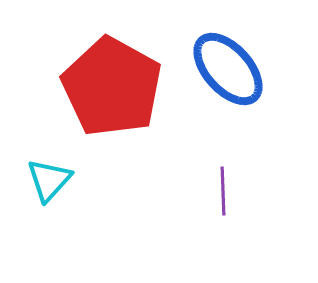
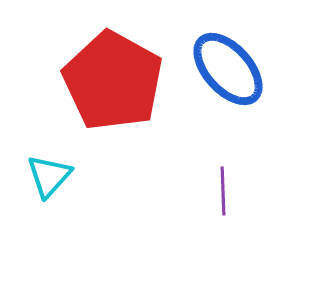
red pentagon: moved 1 px right, 6 px up
cyan triangle: moved 4 px up
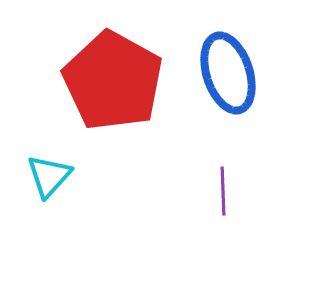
blue ellipse: moved 4 px down; rotated 24 degrees clockwise
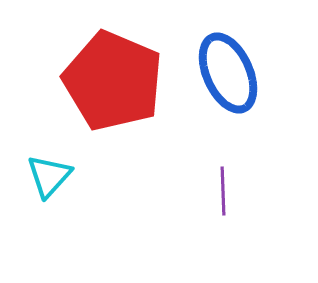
blue ellipse: rotated 6 degrees counterclockwise
red pentagon: rotated 6 degrees counterclockwise
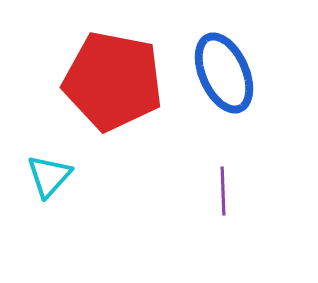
blue ellipse: moved 4 px left
red pentagon: rotated 12 degrees counterclockwise
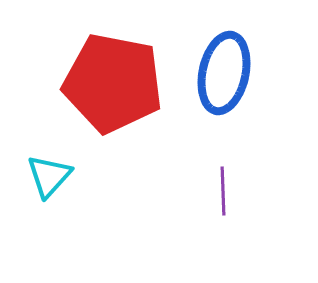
blue ellipse: rotated 36 degrees clockwise
red pentagon: moved 2 px down
